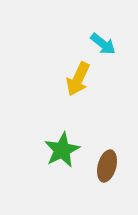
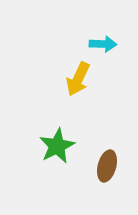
cyan arrow: rotated 36 degrees counterclockwise
green star: moved 5 px left, 4 px up
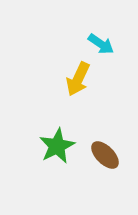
cyan arrow: moved 2 px left; rotated 32 degrees clockwise
brown ellipse: moved 2 px left, 11 px up; rotated 60 degrees counterclockwise
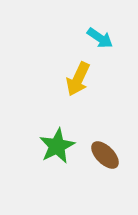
cyan arrow: moved 1 px left, 6 px up
